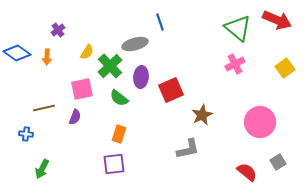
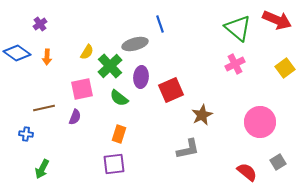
blue line: moved 2 px down
purple cross: moved 18 px left, 6 px up
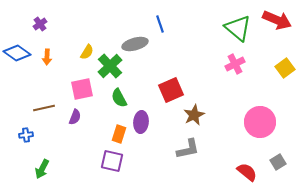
purple ellipse: moved 45 px down
green semicircle: rotated 24 degrees clockwise
brown star: moved 8 px left
blue cross: moved 1 px down; rotated 16 degrees counterclockwise
purple square: moved 2 px left, 3 px up; rotated 20 degrees clockwise
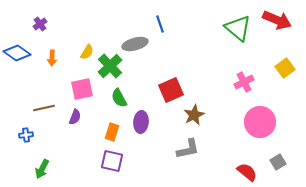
orange arrow: moved 5 px right, 1 px down
pink cross: moved 9 px right, 18 px down
orange rectangle: moved 7 px left, 2 px up
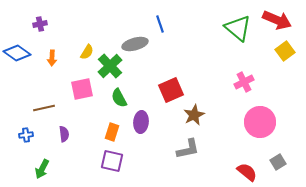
purple cross: rotated 24 degrees clockwise
yellow square: moved 17 px up
purple semicircle: moved 11 px left, 17 px down; rotated 28 degrees counterclockwise
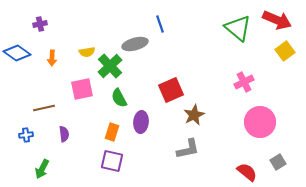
yellow semicircle: rotated 49 degrees clockwise
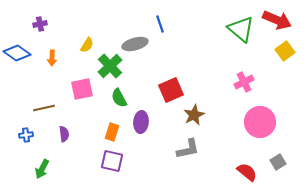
green triangle: moved 3 px right, 1 px down
yellow semicircle: moved 7 px up; rotated 49 degrees counterclockwise
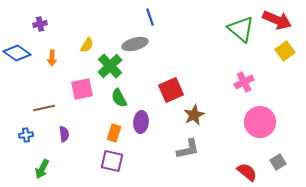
blue line: moved 10 px left, 7 px up
orange rectangle: moved 2 px right, 1 px down
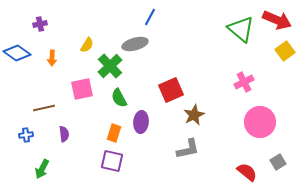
blue line: rotated 48 degrees clockwise
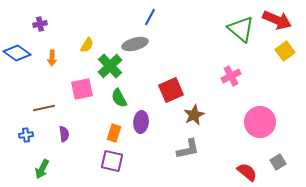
pink cross: moved 13 px left, 6 px up
